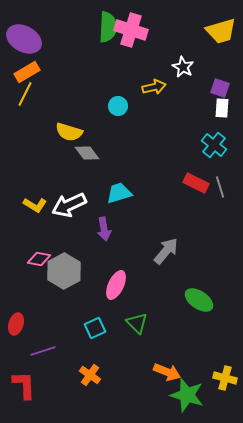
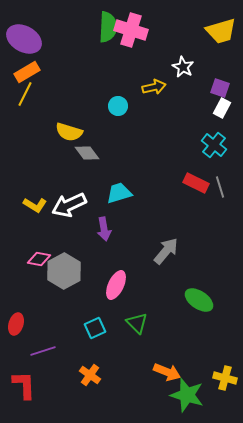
white rectangle: rotated 24 degrees clockwise
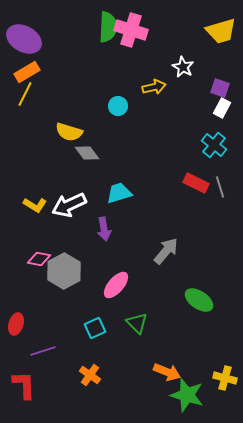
pink ellipse: rotated 16 degrees clockwise
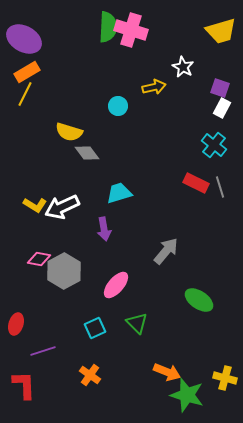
white arrow: moved 7 px left, 2 px down
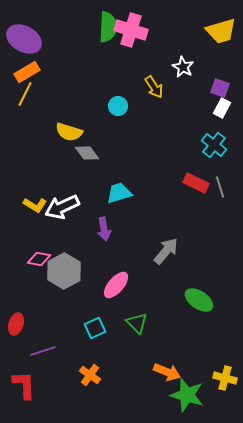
yellow arrow: rotated 70 degrees clockwise
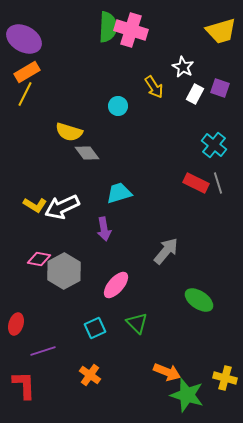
white rectangle: moved 27 px left, 14 px up
gray line: moved 2 px left, 4 px up
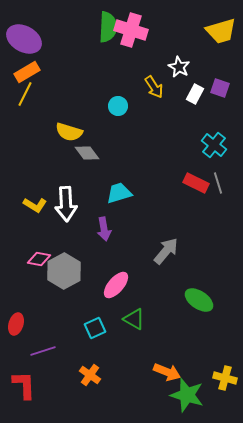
white star: moved 4 px left
white arrow: moved 4 px right, 3 px up; rotated 68 degrees counterclockwise
green triangle: moved 3 px left, 4 px up; rotated 15 degrees counterclockwise
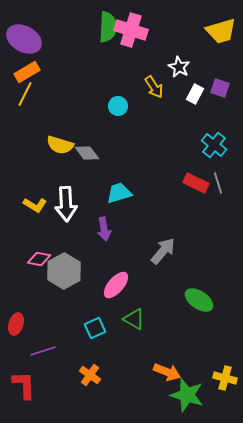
yellow semicircle: moved 9 px left, 13 px down
gray arrow: moved 3 px left
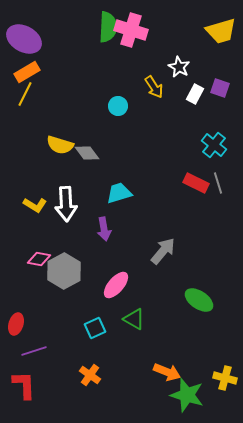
purple line: moved 9 px left
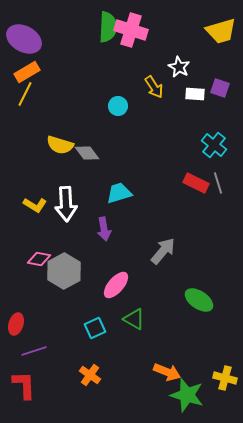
white rectangle: rotated 66 degrees clockwise
